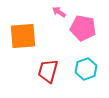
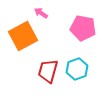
pink arrow: moved 18 px left, 1 px down
orange square: rotated 24 degrees counterclockwise
cyan hexagon: moved 9 px left
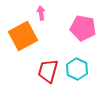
pink arrow: rotated 48 degrees clockwise
cyan hexagon: rotated 15 degrees counterclockwise
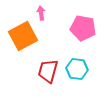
cyan hexagon: rotated 20 degrees counterclockwise
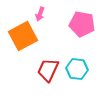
pink arrow: moved 1 px left, 1 px down; rotated 152 degrees counterclockwise
pink pentagon: moved 1 px left, 4 px up
red trapezoid: moved 1 px up; rotated 10 degrees clockwise
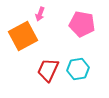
cyan hexagon: moved 1 px right; rotated 15 degrees counterclockwise
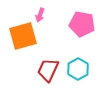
pink arrow: moved 1 px down
orange square: rotated 12 degrees clockwise
cyan hexagon: rotated 20 degrees counterclockwise
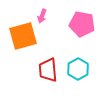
pink arrow: moved 2 px right, 1 px down
red trapezoid: rotated 30 degrees counterclockwise
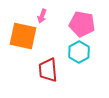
orange square: rotated 28 degrees clockwise
cyan hexagon: moved 1 px right, 17 px up
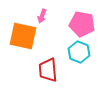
cyan hexagon: rotated 10 degrees counterclockwise
